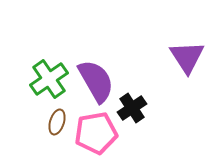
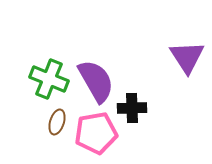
green cross: rotated 33 degrees counterclockwise
black cross: rotated 32 degrees clockwise
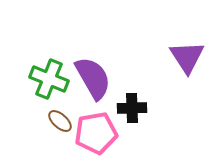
purple semicircle: moved 3 px left, 3 px up
brown ellipse: moved 3 px right, 1 px up; rotated 65 degrees counterclockwise
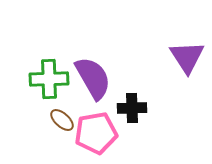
green cross: rotated 24 degrees counterclockwise
brown ellipse: moved 2 px right, 1 px up
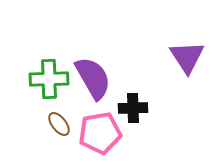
black cross: moved 1 px right
brown ellipse: moved 3 px left, 4 px down; rotated 10 degrees clockwise
pink pentagon: moved 4 px right
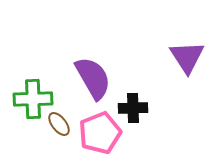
green cross: moved 16 px left, 20 px down
pink pentagon: rotated 12 degrees counterclockwise
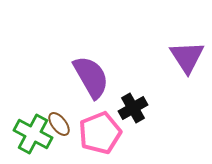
purple semicircle: moved 2 px left, 1 px up
green cross: moved 35 px down; rotated 30 degrees clockwise
black cross: rotated 28 degrees counterclockwise
